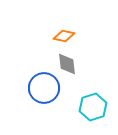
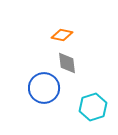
orange diamond: moved 2 px left, 1 px up
gray diamond: moved 1 px up
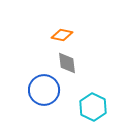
blue circle: moved 2 px down
cyan hexagon: rotated 16 degrees counterclockwise
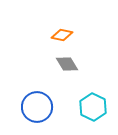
gray diamond: moved 1 px down; rotated 25 degrees counterclockwise
blue circle: moved 7 px left, 17 px down
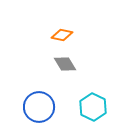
gray diamond: moved 2 px left
blue circle: moved 2 px right
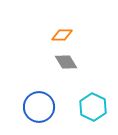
orange diamond: rotated 10 degrees counterclockwise
gray diamond: moved 1 px right, 2 px up
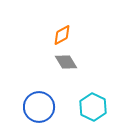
orange diamond: rotated 30 degrees counterclockwise
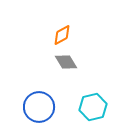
cyan hexagon: rotated 20 degrees clockwise
